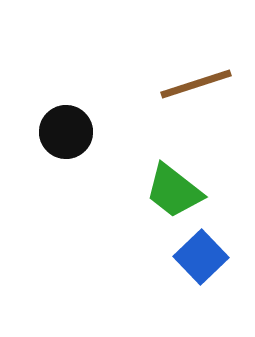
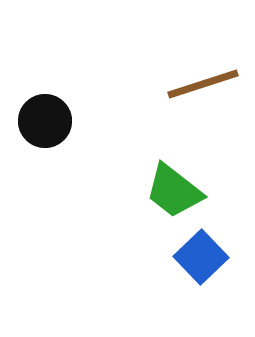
brown line: moved 7 px right
black circle: moved 21 px left, 11 px up
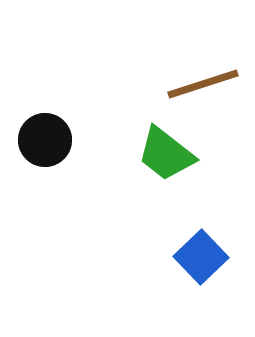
black circle: moved 19 px down
green trapezoid: moved 8 px left, 37 px up
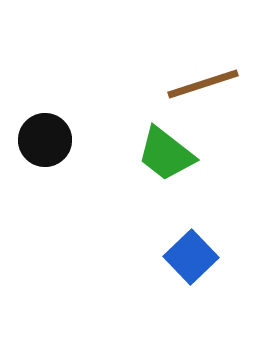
blue square: moved 10 px left
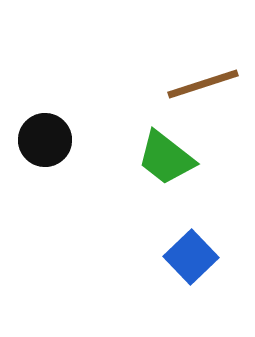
green trapezoid: moved 4 px down
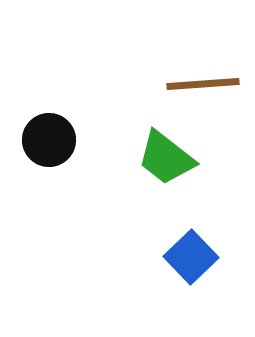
brown line: rotated 14 degrees clockwise
black circle: moved 4 px right
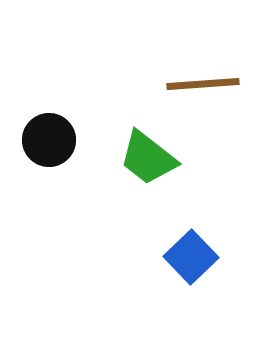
green trapezoid: moved 18 px left
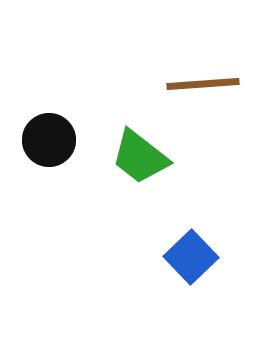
green trapezoid: moved 8 px left, 1 px up
